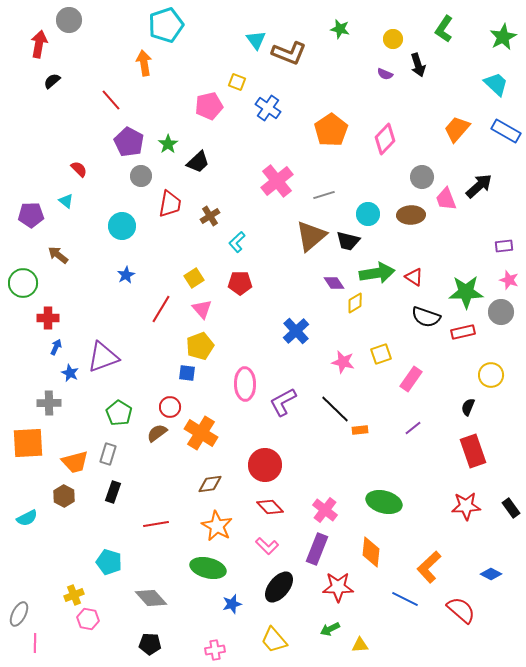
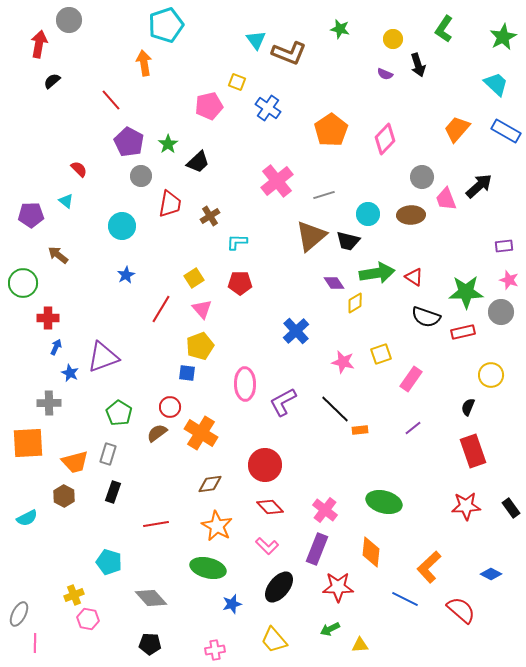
cyan L-shape at (237, 242): rotated 45 degrees clockwise
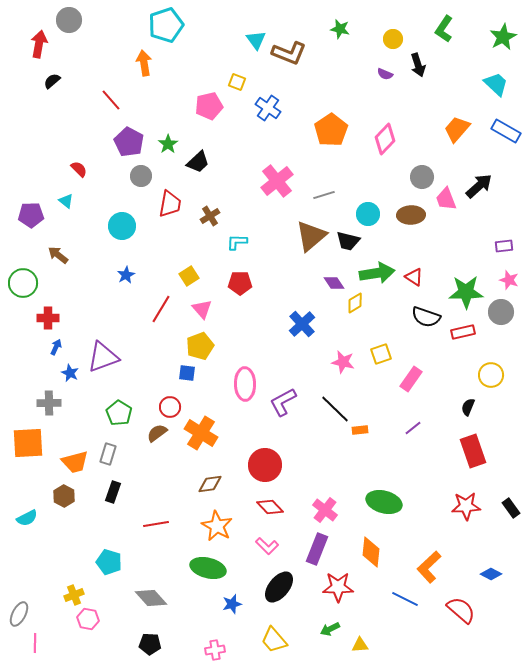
yellow square at (194, 278): moved 5 px left, 2 px up
blue cross at (296, 331): moved 6 px right, 7 px up
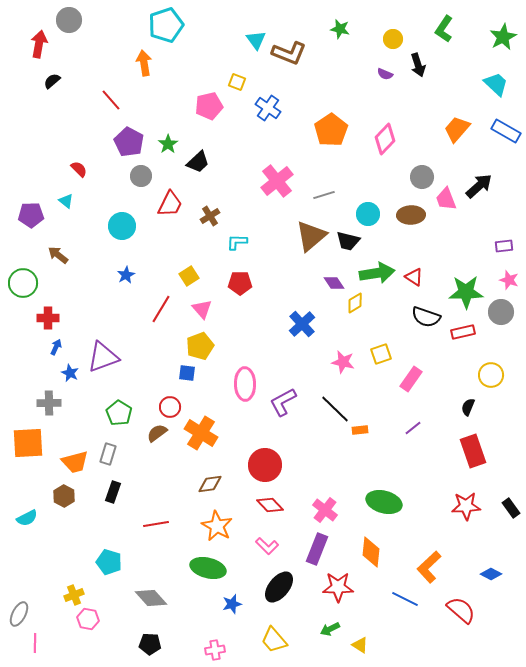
red trapezoid at (170, 204): rotated 16 degrees clockwise
red diamond at (270, 507): moved 2 px up
yellow triangle at (360, 645): rotated 36 degrees clockwise
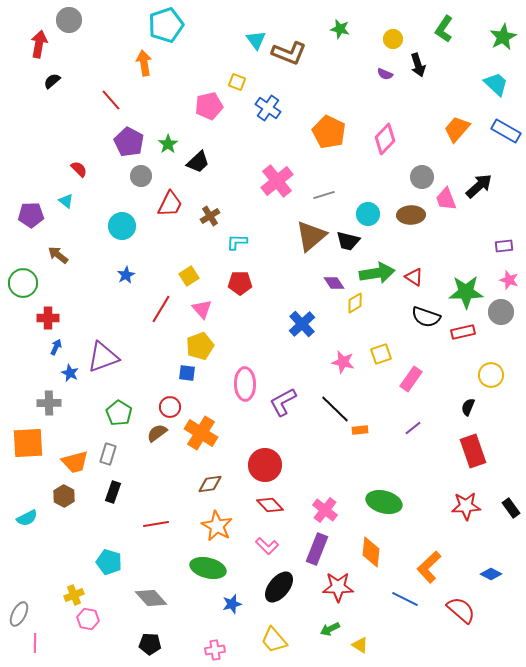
orange pentagon at (331, 130): moved 2 px left, 2 px down; rotated 12 degrees counterclockwise
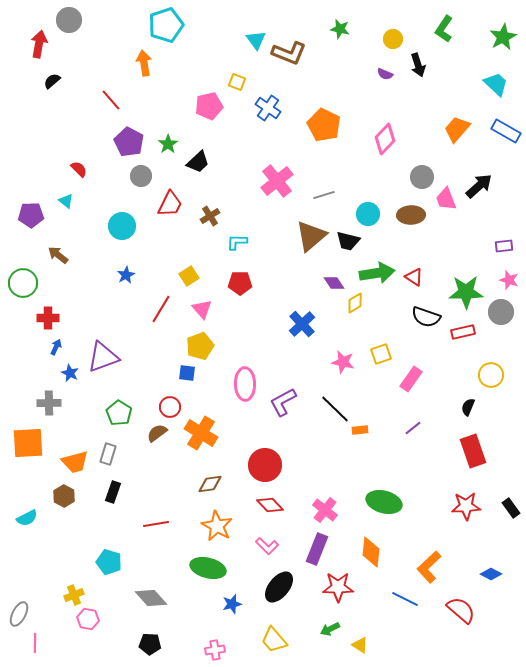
orange pentagon at (329, 132): moved 5 px left, 7 px up
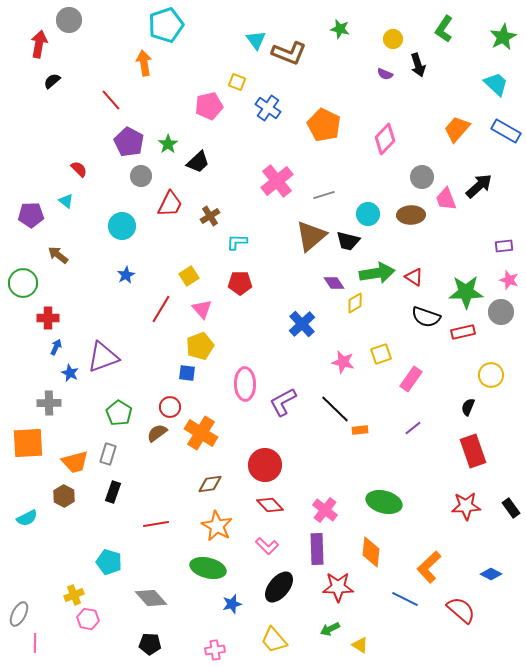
purple rectangle at (317, 549): rotated 24 degrees counterclockwise
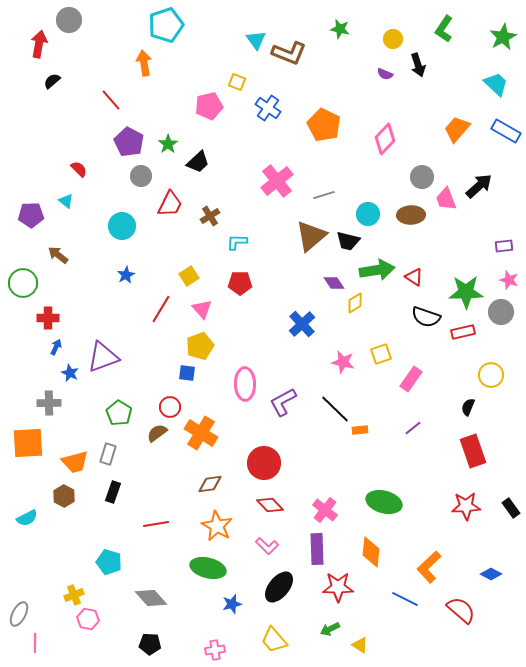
green arrow at (377, 273): moved 3 px up
red circle at (265, 465): moved 1 px left, 2 px up
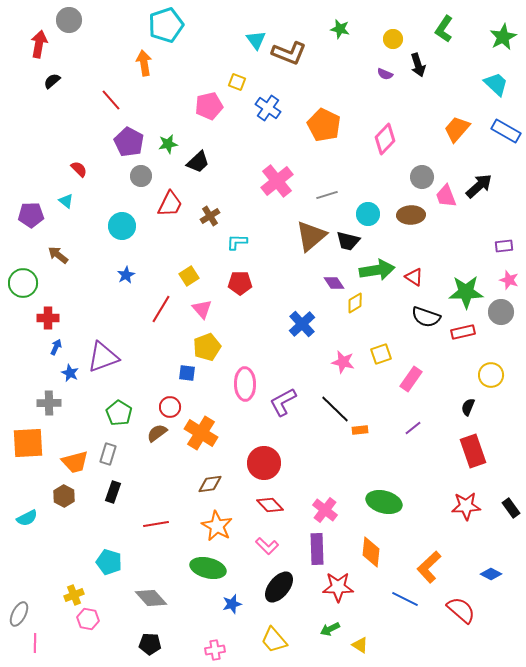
green star at (168, 144): rotated 24 degrees clockwise
gray line at (324, 195): moved 3 px right
pink trapezoid at (446, 199): moved 3 px up
yellow pentagon at (200, 346): moved 7 px right, 1 px down
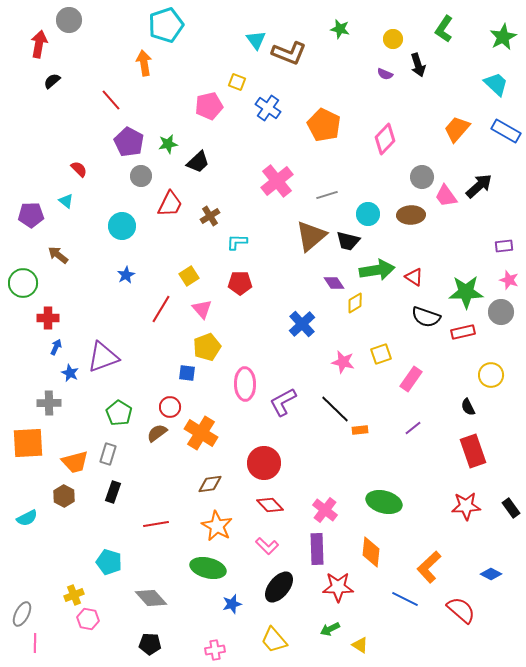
pink trapezoid at (446, 196): rotated 15 degrees counterclockwise
black semicircle at (468, 407): rotated 48 degrees counterclockwise
gray ellipse at (19, 614): moved 3 px right
